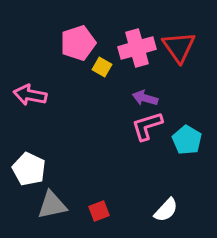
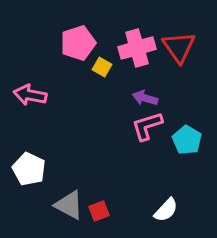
gray triangle: moved 17 px right; rotated 40 degrees clockwise
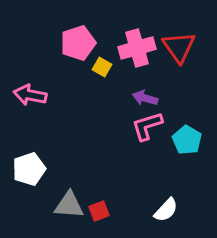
white pentagon: rotated 28 degrees clockwise
gray triangle: rotated 24 degrees counterclockwise
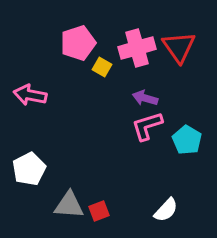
white pentagon: rotated 8 degrees counterclockwise
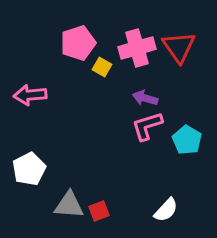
pink arrow: rotated 16 degrees counterclockwise
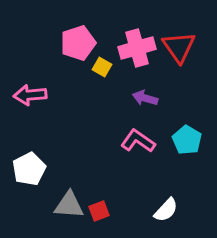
pink L-shape: moved 9 px left, 15 px down; rotated 52 degrees clockwise
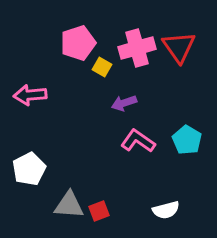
purple arrow: moved 21 px left, 5 px down; rotated 35 degrees counterclockwise
white semicircle: rotated 32 degrees clockwise
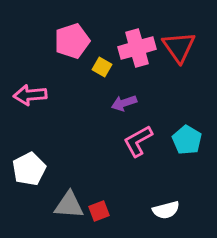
pink pentagon: moved 6 px left, 2 px up
pink L-shape: rotated 64 degrees counterclockwise
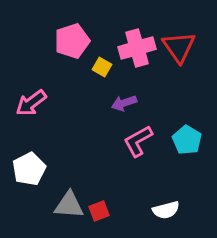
pink arrow: moved 1 px right, 8 px down; rotated 32 degrees counterclockwise
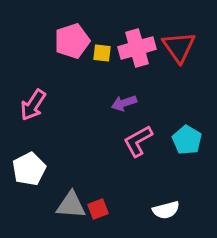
yellow square: moved 14 px up; rotated 24 degrees counterclockwise
pink arrow: moved 2 px right, 2 px down; rotated 20 degrees counterclockwise
gray triangle: moved 2 px right
red square: moved 1 px left, 2 px up
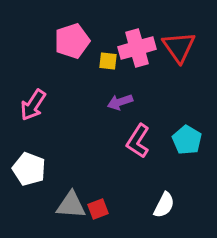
yellow square: moved 6 px right, 8 px down
purple arrow: moved 4 px left, 1 px up
pink L-shape: rotated 28 degrees counterclockwise
white pentagon: rotated 24 degrees counterclockwise
white semicircle: moved 2 px left, 5 px up; rotated 48 degrees counterclockwise
